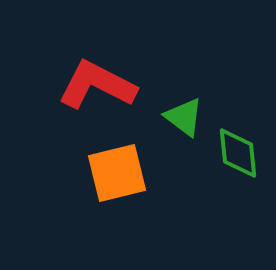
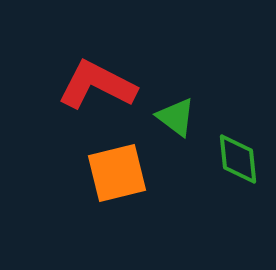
green triangle: moved 8 px left
green diamond: moved 6 px down
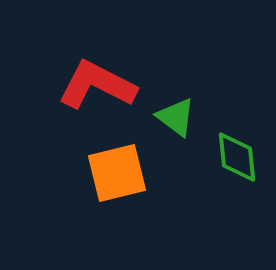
green diamond: moved 1 px left, 2 px up
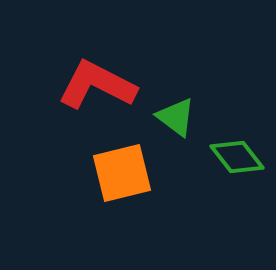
green diamond: rotated 32 degrees counterclockwise
orange square: moved 5 px right
